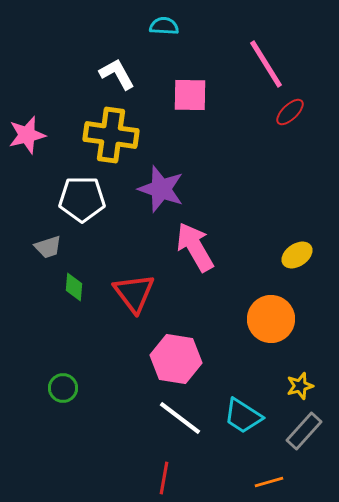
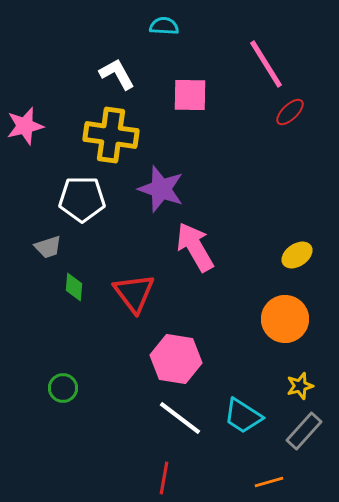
pink star: moved 2 px left, 9 px up
orange circle: moved 14 px right
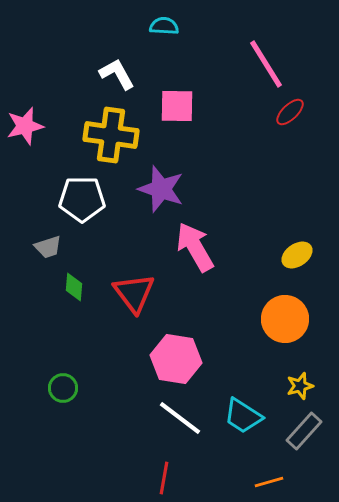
pink square: moved 13 px left, 11 px down
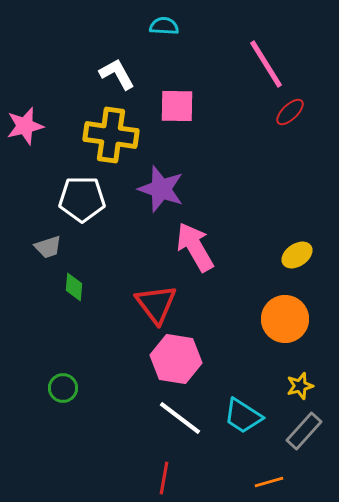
red triangle: moved 22 px right, 11 px down
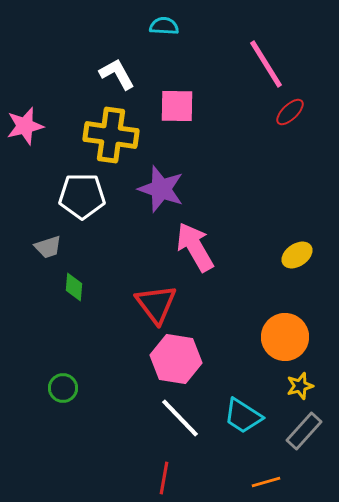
white pentagon: moved 3 px up
orange circle: moved 18 px down
white line: rotated 9 degrees clockwise
orange line: moved 3 px left
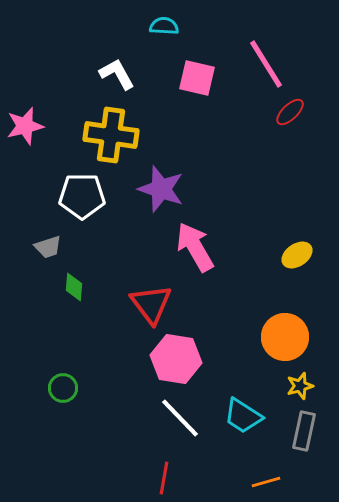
pink square: moved 20 px right, 28 px up; rotated 12 degrees clockwise
red triangle: moved 5 px left
gray rectangle: rotated 30 degrees counterclockwise
